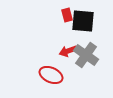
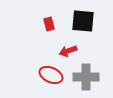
red rectangle: moved 18 px left, 9 px down
gray cross: moved 22 px down; rotated 35 degrees counterclockwise
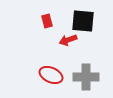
red rectangle: moved 2 px left, 3 px up
red arrow: moved 11 px up
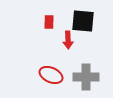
red rectangle: moved 2 px right, 1 px down; rotated 16 degrees clockwise
red arrow: rotated 72 degrees counterclockwise
